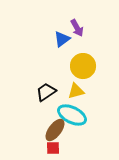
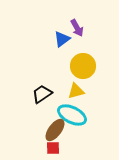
black trapezoid: moved 4 px left, 2 px down
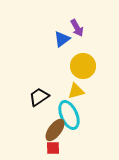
black trapezoid: moved 3 px left, 3 px down
cyan ellipse: moved 3 px left; rotated 40 degrees clockwise
